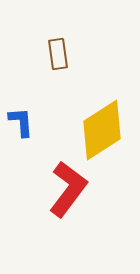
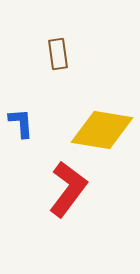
blue L-shape: moved 1 px down
yellow diamond: rotated 42 degrees clockwise
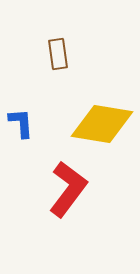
yellow diamond: moved 6 px up
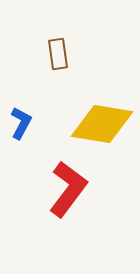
blue L-shape: rotated 32 degrees clockwise
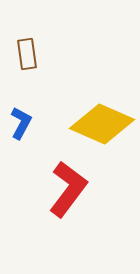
brown rectangle: moved 31 px left
yellow diamond: rotated 14 degrees clockwise
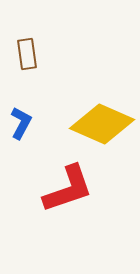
red L-shape: rotated 34 degrees clockwise
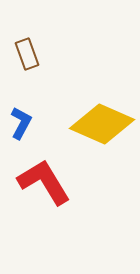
brown rectangle: rotated 12 degrees counterclockwise
red L-shape: moved 24 px left, 7 px up; rotated 102 degrees counterclockwise
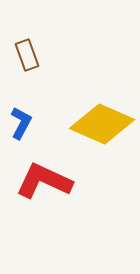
brown rectangle: moved 1 px down
red L-shape: moved 1 px up; rotated 34 degrees counterclockwise
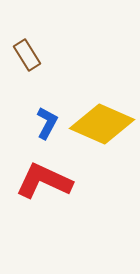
brown rectangle: rotated 12 degrees counterclockwise
blue L-shape: moved 26 px right
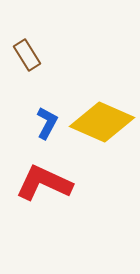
yellow diamond: moved 2 px up
red L-shape: moved 2 px down
